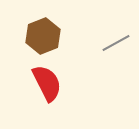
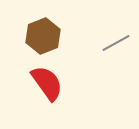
red semicircle: rotated 9 degrees counterclockwise
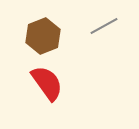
gray line: moved 12 px left, 17 px up
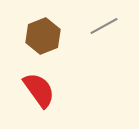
red semicircle: moved 8 px left, 7 px down
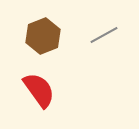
gray line: moved 9 px down
